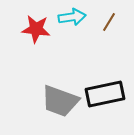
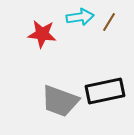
cyan arrow: moved 8 px right
red star: moved 6 px right, 5 px down
black rectangle: moved 3 px up
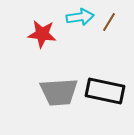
black rectangle: rotated 24 degrees clockwise
gray trapezoid: moved 1 px left, 9 px up; rotated 24 degrees counterclockwise
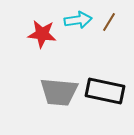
cyan arrow: moved 2 px left, 3 px down
gray trapezoid: rotated 9 degrees clockwise
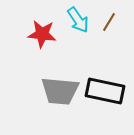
cyan arrow: rotated 64 degrees clockwise
gray trapezoid: moved 1 px right, 1 px up
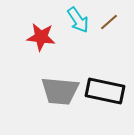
brown line: rotated 18 degrees clockwise
red star: moved 1 px left, 3 px down
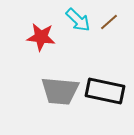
cyan arrow: rotated 12 degrees counterclockwise
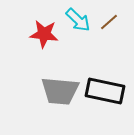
red star: moved 3 px right, 3 px up
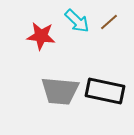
cyan arrow: moved 1 px left, 1 px down
red star: moved 3 px left, 2 px down
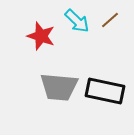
brown line: moved 1 px right, 2 px up
red star: rotated 12 degrees clockwise
gray trapezoid: moved 1 px left, 4 px up
